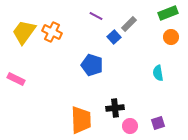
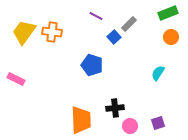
orange cross: rotated 18 degrees counterclockwise
cyan semicircle: rotated 42 degrees clockwise
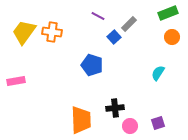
purple line: moved 2 px right
orange circle: moved 1 px right
pink rectangle: moved 2 px down; rotated 36 degrees counterclockwise
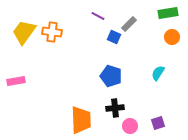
green rectangle: rotated 12 degrees clockwise
blue square: rotated 24 degrees counterclockwise
blue pentagon: moved 19 px right, 11 px down
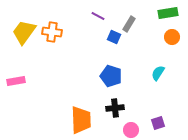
gray rectangle: rotated 14 degrees counterclockwise
pink circle: moved 1 px right, 4 px down
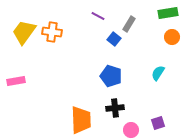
blue square: moved 2 px down; rotated 16 degrees clockwise
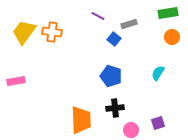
gray rectangle: rotated 42 degrees clockwise
